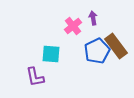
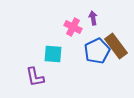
pink cross: moved 1 px down; rotated 24 degrees counterclockwise
cyan square: moved 2 px right
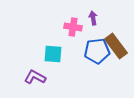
pink cross: rotated 18 degrees counterclockwise
blue pentagon: rotated 20 degrees clockwise
purple L-shape: rotated 130 degrees clockwise
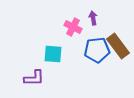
pink cross: rotated 18 degrees clockwise
brown rectangle: moved 2 px right
blue pentagon: moved 1 px up
purple L-shape: moved 1 px left, 1 px down; rotated 150 degrees clockwise
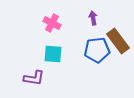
pink cross: moved 21 px left, 4 px up
brown rectangle: moved 5 px up
purple L-shape: rotated 10 degrees clockwise
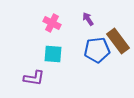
purple arrow: moved 5 px left, 1 px down; rotated 24 degrees counterclockwise
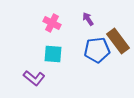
purple L-shape: rotated 30 degrees clockwise
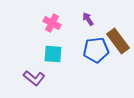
blue pentagon: moved 1 px left
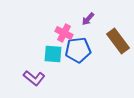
purple arrow: rotated 104 degrees counterclockwise
pink cross: moved 12 px right, 10 px down
blue pentagon: moved 18 px left
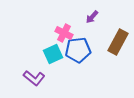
purple arrow: moved 4 px right, 2 px up
brown rectangle: moved 1 px down; rotated 65 degrees clockwise
cyan square: rotated 30 degrees counterclockwise
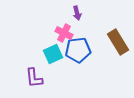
purple arrow: moved 15 px left, 4 px up; rotated 56 degrees counterclockwise
brown rectangle: rotated 60 degrees counterclockwise
purple L-shape: rotated 45 degrees clockwise
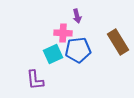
purple arrow: moved 3 px down
pink cross: moved 1 px left; rotated 24 degrees counterclockwise
purple L-shape: moved 1 px right, 2 px down
